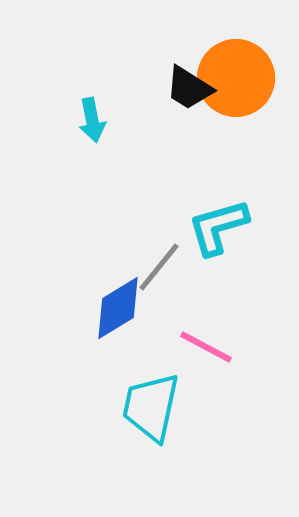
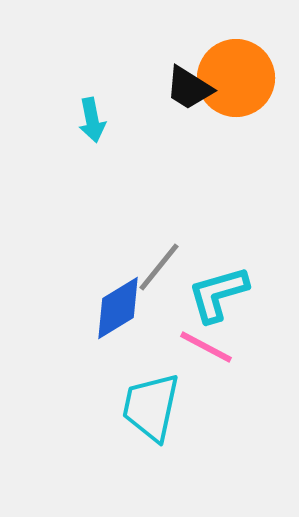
cyan L-shape: moved 67 px down
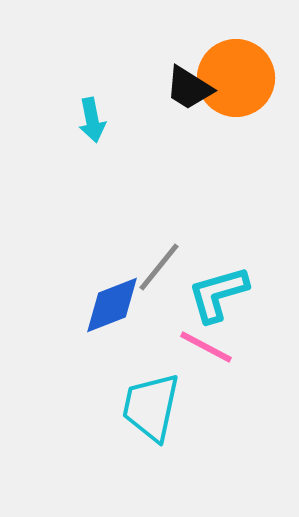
blue diamond: moved 6 px left, 3 px up; rotated 10 degrees clockwise
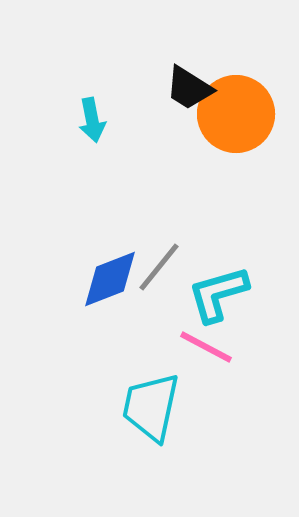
orange circle: moved 36 px down
blue diamond: moved 2 px left, 26 px up
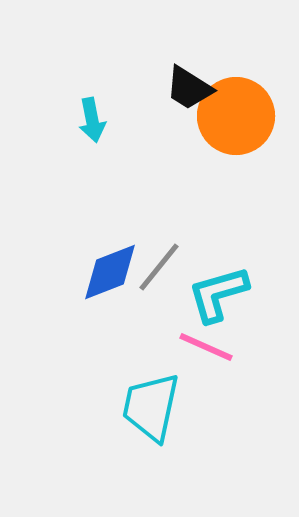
orange circle: moved 2 px down
blue diamond: moved 7 px up
pink line: rotated 4 degrees counterclockwise
